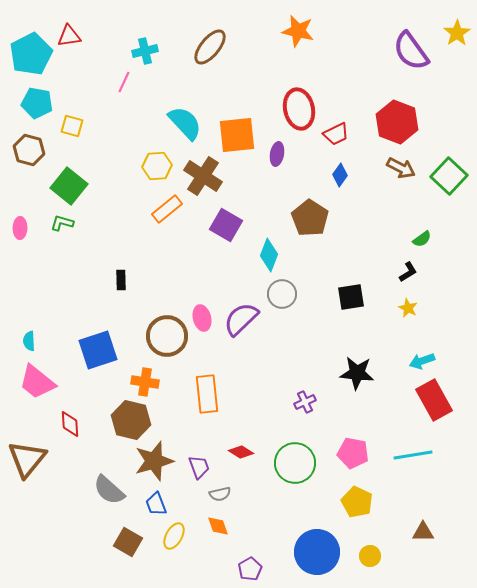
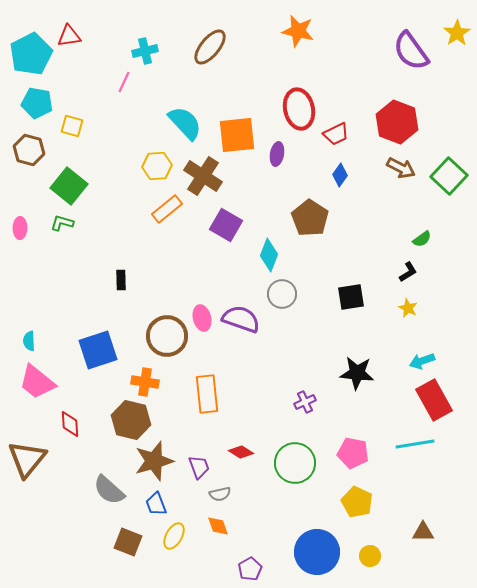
purple semicircle at (241, 319): rotated 63 degrees clockwise
cyan line at (413, 455): moved 2 px right, 11 px up
brown square at (128, 542): rotated 8 degrees counterclockwise
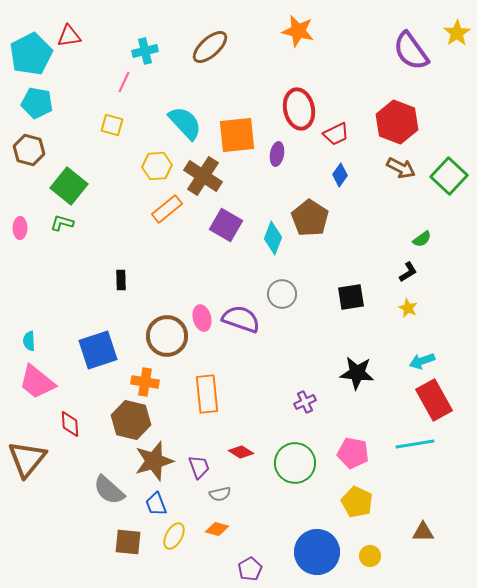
brown ellipse at (210, 47): rotated 9 degrees clockwise
yellow square at (72, 126): moved 40 px right, 1 px up
cyan diamond at (269, 255): moved 4 px right, 17 px up
orange diamond at (218, 526): moved 1 px left, 3 px down; rotated 55 degrees counterclockwise
brown square at (128, 542): rotated 16 degrees counterclockwise
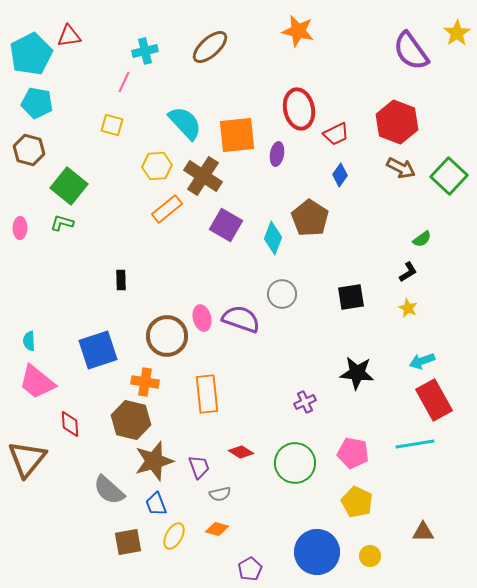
brown square at (128, 542): rotated 16 degrees counterclockwise
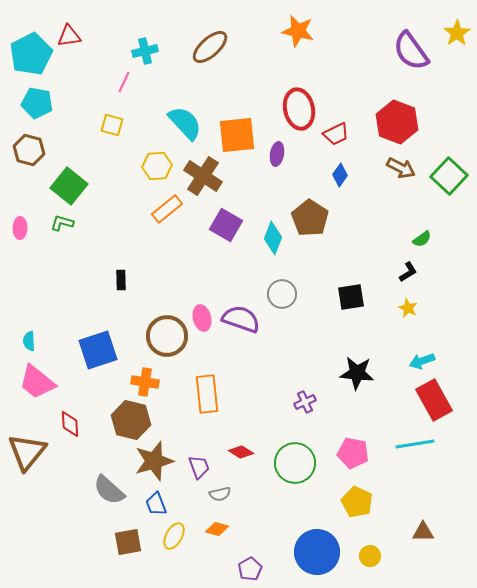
brown triangle at (27, 459): moved 7 px up
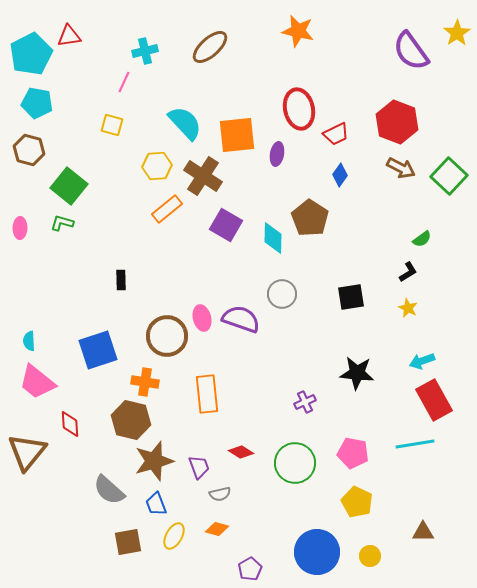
cyan diamond at (273, 238): rotated 20 degrees counterclockwise
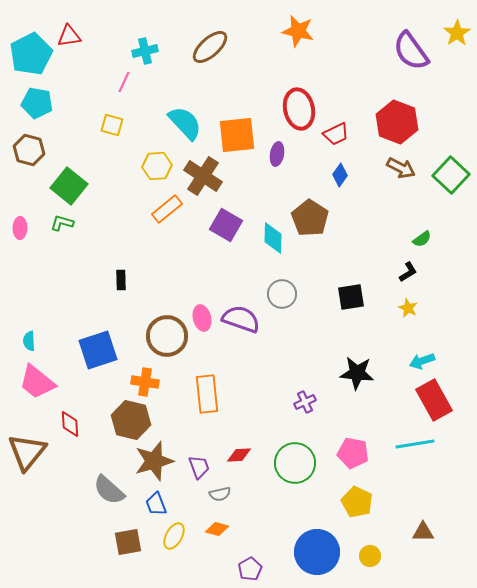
green square at (449, 176): moved 2 px right, 1 px up
red diamond at (241, 452): moved 2 px left, 3 px down; rotated 35 degrees counterclockwise
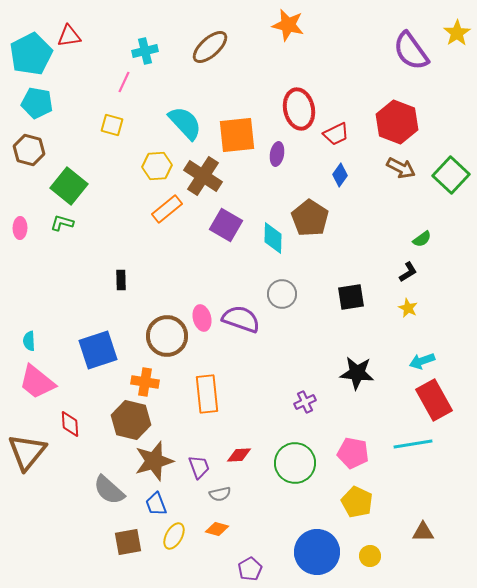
orange star at (298, 31): moved 10 px left, 6 px up
cyan line at (415, 444): moved 2 px left
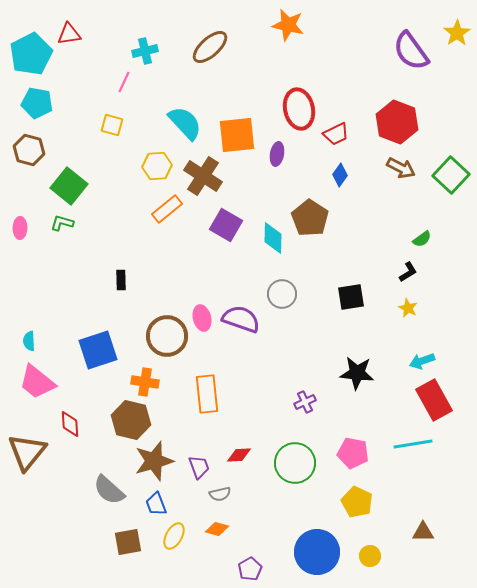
red triangle at (69, 36): moved 2 px up
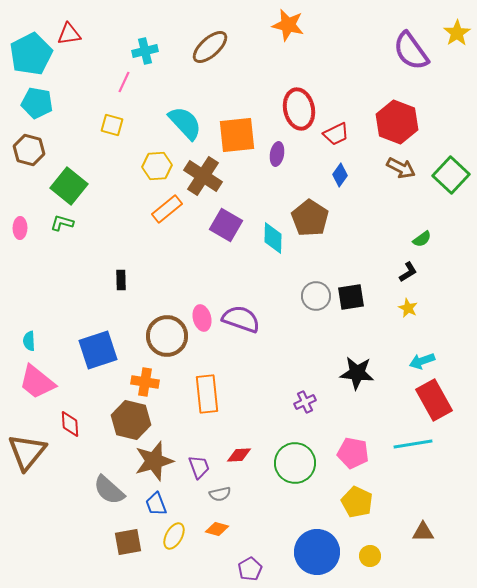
gray circle at (282, 294): moved 34 px right, 2 px down
